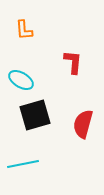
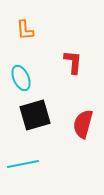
orange L-shape: moved 1 px right
cyan ellipse: moved 2 px up; rotated 35 degrees clockwise
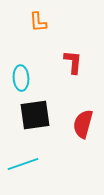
orange L-shape: moved 13 px right, 8 px up
cyan ellipse: rotated 20 degrees clockwise
black square: rotated 8 degrees clockwise
cyan line: rotated 8 degrees counterclockwise
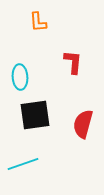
cyan ellipse: moved 1 px left, 1 px up
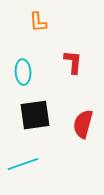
cyan ellipse: moved 3 px right, 5 px up
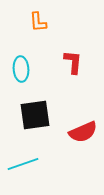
cyan ellipse: moved 2 px left, 3 px up
red semicircle: moved 8 px down; rotated 128 degrees counterclockwise
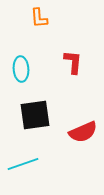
orange L-shape: moved 1 px right, 4 px up
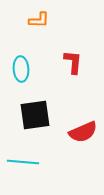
orange L-shape: moved 2 px down; rotated 85 degrees counterclockwise
cyan line: moved 2 px up; rotated 24 degrees clockwise
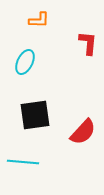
red L-shape: moved 15 px right, 19 px up
cyan ellipse: moved 4 px right, 7 px up; rotated 30 degrees clockwise
red semicircle: rotated 24 degrees counterclockwise
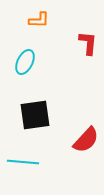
red semicircle: moved 3 px right, 8 px down
